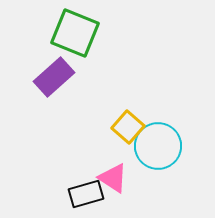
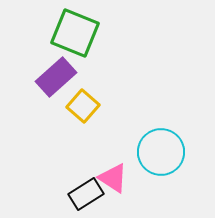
purple rectangle: moved 2 px right
yellow square: moved 45 px left, 21 px up
cyan circle: moved 3 px right, 6 px down
black rectangle: rotated 16 degrees counterclockwise
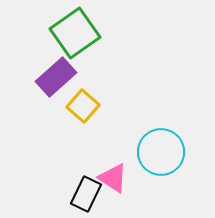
green square: rotated 33 degrees clockwise
black rectangle: rotated 32 degrees counterclockwise
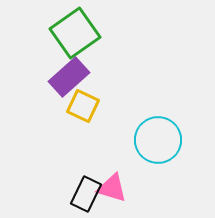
purple rectangle: moved 13 px right
yellow square: rotated 16 degrees counterclockwise
cyan circle: moved 3 px left, 12 px up
pink triangle: moved 1 px left, 10 px down; rotated 16 degrees counterclockwise
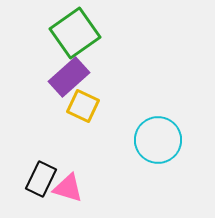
pink triangle: moved 44 px left
black rectangle: moved 45 px left, 15 px up
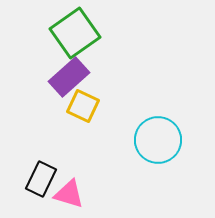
pink triangle: moved 1 px right, 6 px down
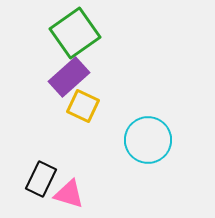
cyan circle: moved 10 px left
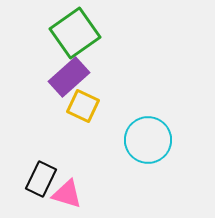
pink triangle: moved 2 px left
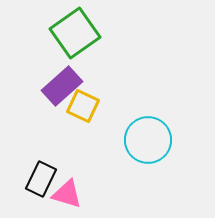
purple rectangle: moved 7 px left, 9 px down
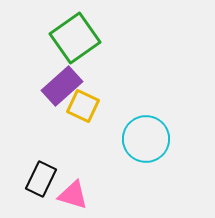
green square: moved 5 px down
cyan circle: moved 2 px left, 1 px up
pink triangle: moved 6 px right, 1 px down
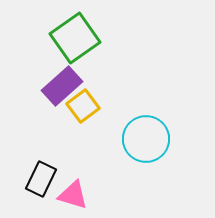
yellow square: rotated 28 degrees clockwise
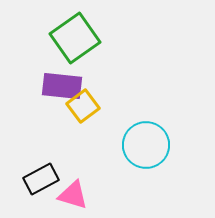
purple rectangle: rotated 48 degrees clockwise
cyan circle: moved 6 px down
black rectangle: rotated 36 degrees clockwise
